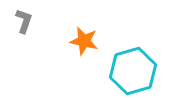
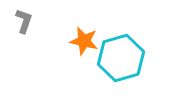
cyan hexagon: moved 12 px left, 13 px up
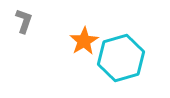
orange star: rotated 28 degrees clockwise
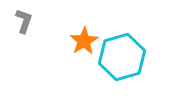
cyan hexagon: moved 1 px right, 1 px up
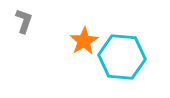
cyan hexagon: rotated 21 degrees clockwise
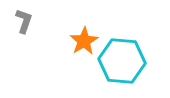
cyan hexagon: moved 4 px down
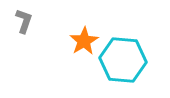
cyan hexagon: moved 1 px right, 1 px up
